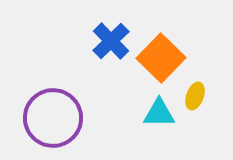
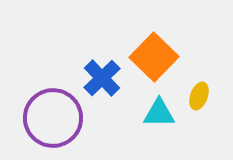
blue cross: moved 9 px left, 37 px down
orange square: moved 7 px left, 1 px up
yellow ellipse: moved 4 px right
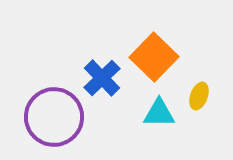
purple circle: moved 1 px right, 1 px up
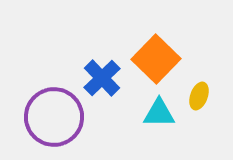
orange square: moved 2 px right, 2 px down
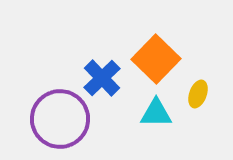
yellow ellipse: moved 1 px left, 2 px up
cyan triangle: moved 3 px left
purple circle: moved 6 px right, 2 px down
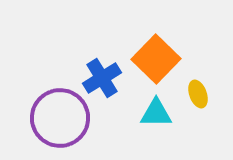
blue cross: rotated 12 degrees clockwise
yellow ellipse: rotated 40 degrees counterclockwise
purple circle: moved 1 px up
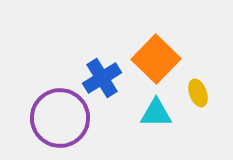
yellow ellipse: moved 1 px up
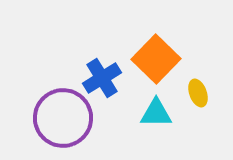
purple circle: moved 3 px right
